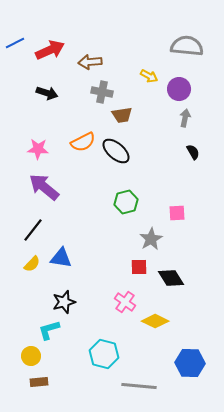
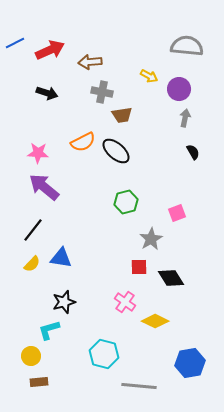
pink star: moved 4 px down
pink square: rotated 18 degrees counterclockwise
blue hexagon: rotated 12 degrees counterclockwise
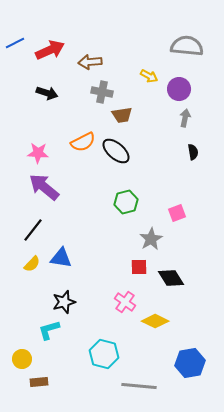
black semicircle: rotated 21 degrees clockwise
yellow circle: moved 9 px left, 3 px down
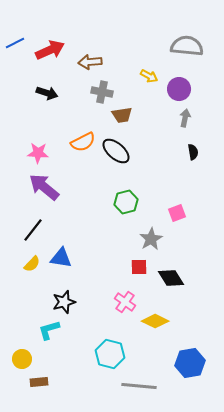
cyan hexagon: moved 6 px right
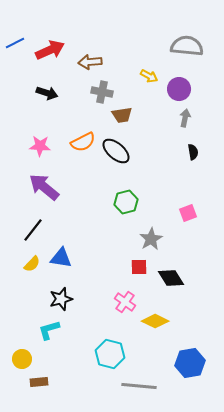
pink star: moved 2 px right, 7 px up
pink square: moved 11 px right
black star: moved 3 px left, 3 px up
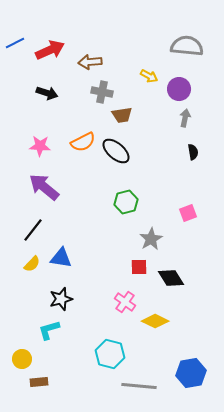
blue hexagon: moved 1 px right, 10 px down
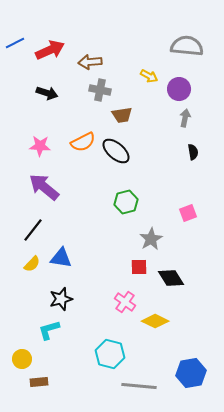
gray cross: moved 2 px left, 2 px up
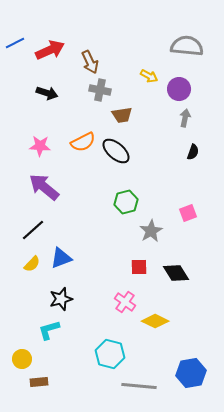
brown arrow: rotated 110 degrees counterclockwise
black semicircle: rotated 28 degrees clockwise
black line: rotated 10 degrees clockwise
gray star: moved 8 px up
blue triangle: rotated 30 degrees counterclockwise
black diamond: moved 5 px right, 5 px up
